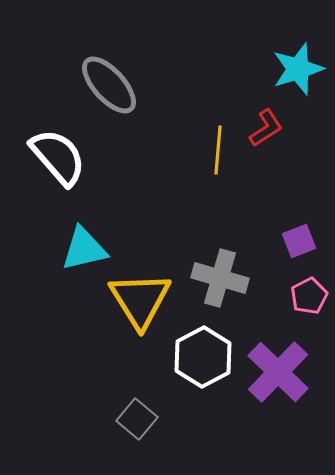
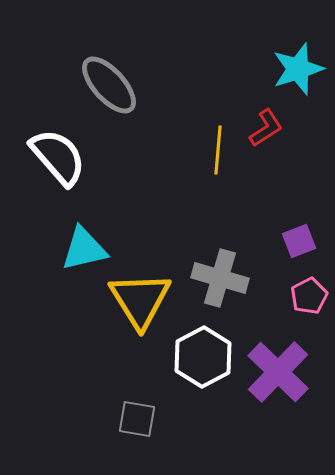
gray square: rotated 30 degrees counterclockwise
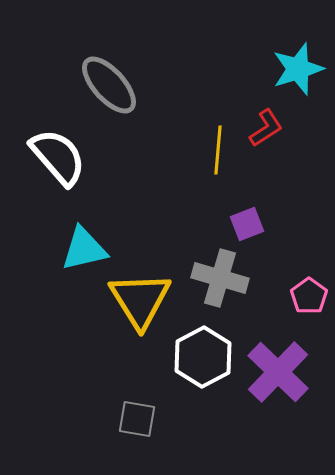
purple square: moved 52 px left, 17 px up
pink pentagon: rotated 9 degrees counterclockwise
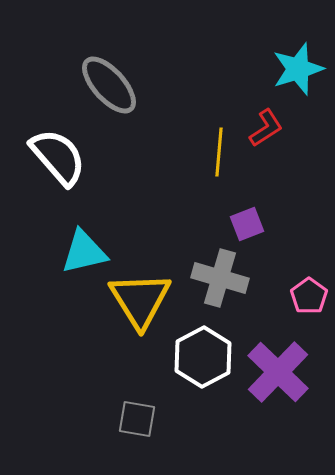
yellow line: moved 1 px right, 2 px down
cyan triangle: moved 3 px down
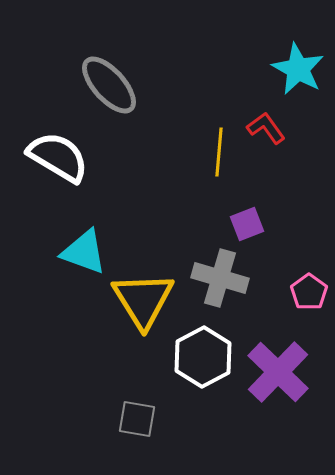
cyan star: rotated 26 degrees counterclockwise
red L-shape: rotated 93 degrees counterclockwise
white semicircle: rotated 18 degrees counterclockwise
cyan triangle: rotated 33 degrees clockwise
pink pentagon: moved 4 px up
yellow triangle: moved 3 px right
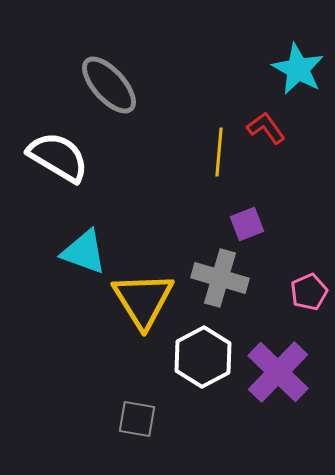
pink pentagon: rotated 12 degrees clockwise
